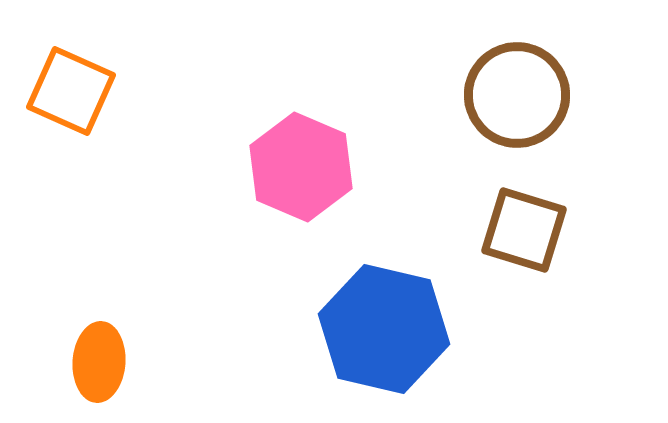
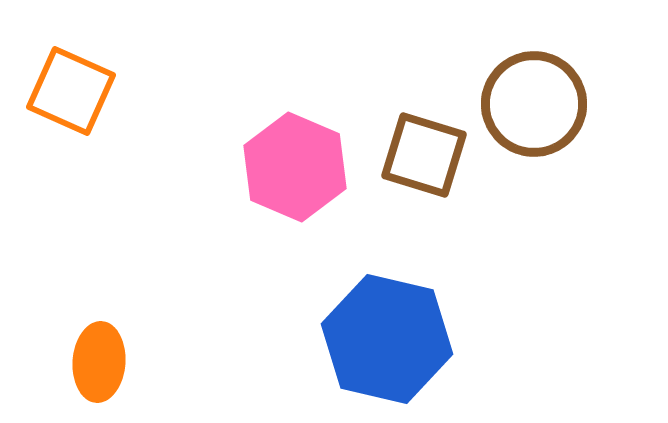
brown circle: moved 17 px right, 9 px down
pink hexagon: moved 6 px left
brown square: moved 100 px left, 75 px up
blue hexagon: moved 3 px right, 10 px down
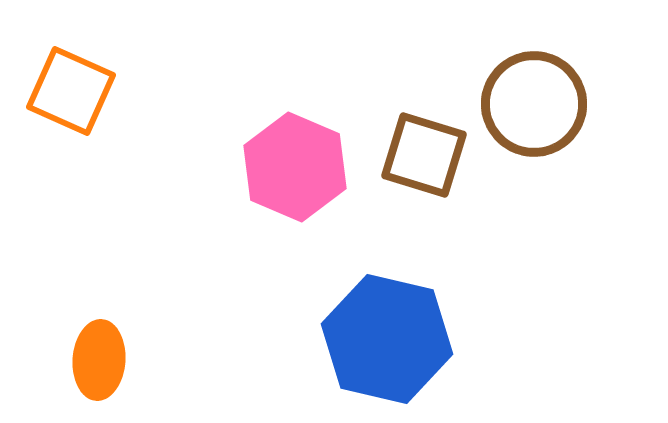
orange ellipse: moved 2 px up
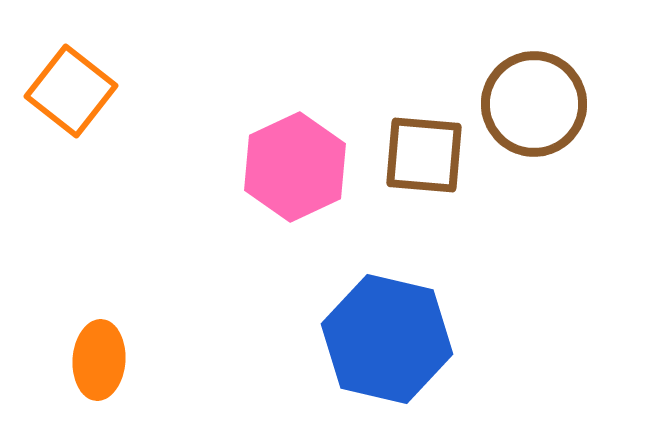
orange square: rotated 14 degrees clockwise
brown square: rotated 12 degrees counterclockwise
pink hexagon: rotated 12 degrees clockwise
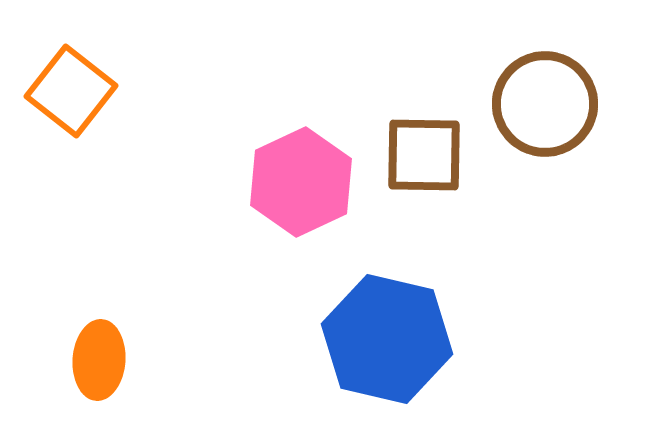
brown circle: moved 11 px right
brown square: rotated 4 degrees counterclockwise
pink hexagon: moved 6 px right, 15 px down
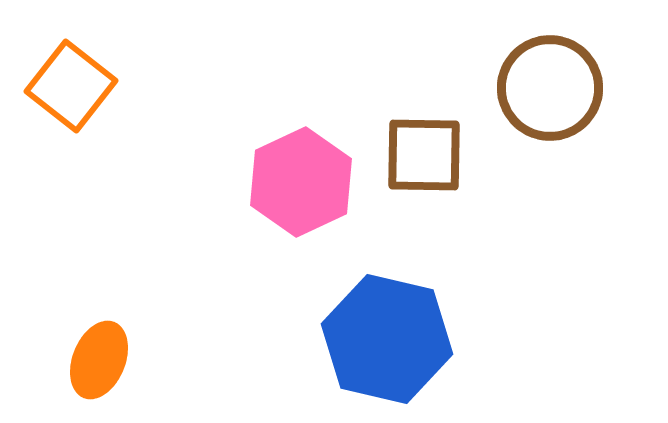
orange square: moved 5 px up
brown circle: moved 5 px right, 16 px up
orange ellipse: rotated 18 degrees clockwise
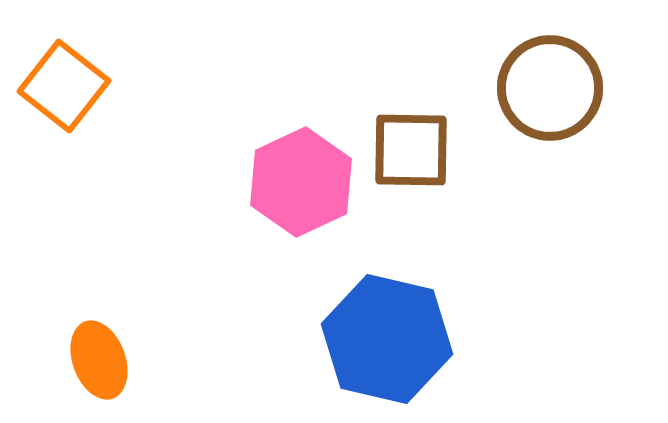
orange square: moved 7 px left
brown square: moved 13 px left, 5 px up
orange ellipse: rotated 42 degrees counterclockwise
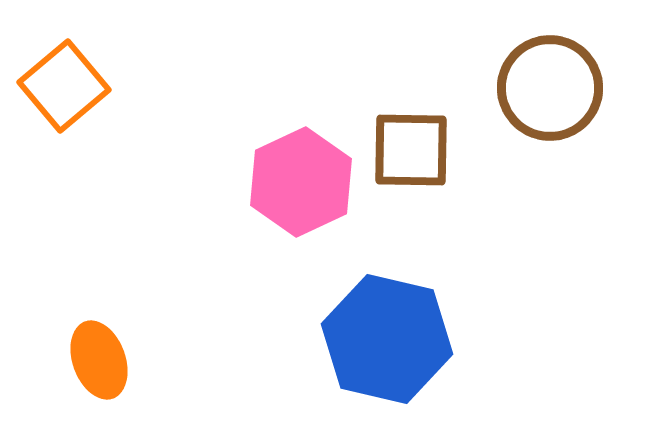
orange square: rotated 12 degrees clockwise
